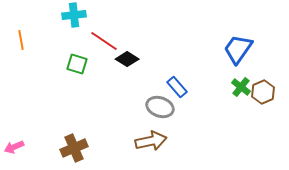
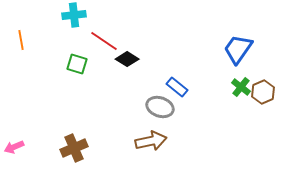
blue rectangle: rotated 10 degrees counterclockwise
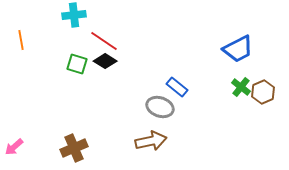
blue trapezoid: rotated 152 degrees counterclockwise
black diamond: moved 22 px left, 2 px down
pink arrow: rotated 18 degrees counterclockwise
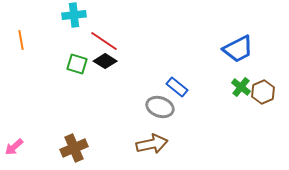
brown arrow: moved 1 px right, 3 px down
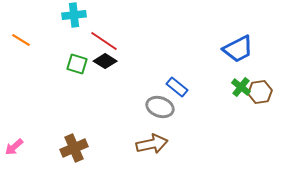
orange line: rotated 48 degrees counterclockwise
brown hexagon: moved 3 px left; rotated 15 degrees clockwise
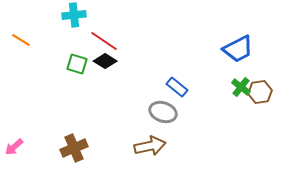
gray ellipse: moved 3 px right, 5 px down
brown arrow: moved 2 px left, 2 px down
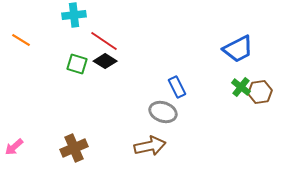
blue rectangle: rotated 25 degrees clockwise
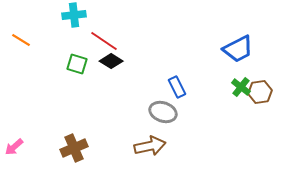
black diamond: moved 6 px right
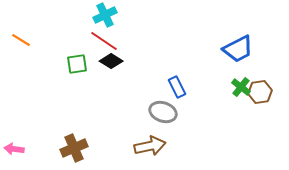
cyan cross: moved 31 px right; rotated 20 degrees counterclockwise
green square: rotated 25 degrees counterclockwise
pink arrow: moved 2 px down; rotated 48 degrees clockwise
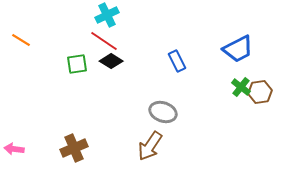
cyan cross: moved 2 px right
blue rectangle: moved 26 px up
brown arrow: rotated 136 degrees clockwise
